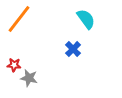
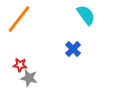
cyan semicircle: moved 4 px up
red star: moved 6 px right
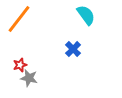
red star: rotated 24 degrees counterclockwise
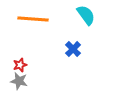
orange line: moved 14 px right; rotated 56 degrees clockwise
gray star: moved 10 px left, 3 px down
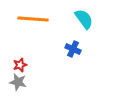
cyan semicircle: moved 2 px left, 4 px down
blue cross: rotated 21 degrees counterclockwise
gray star: moved 1 px left, 1 px down
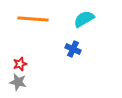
cyan semicircle: rotated 85 degrees counterclockwise
red star: moved 1 px up
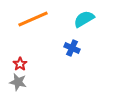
orange line: rotated 28 degrees counterclockwise
blue cross: moved 1 px left, 1 px up
red star: rotated 16 degrees counterclockwise
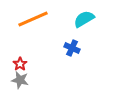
gray star: moved 2 px right, 2 px up
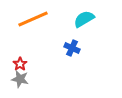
gray star: moved 1 px up
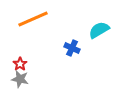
cyan semicircle: moved 15 px right, 11 px down
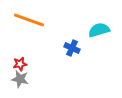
orange line: moved 4 px left, 1 px down; rotated 44 degrees clockwise
cyan semicircle: rotated 15 degrees clockwise
red star: rotated 24 degrees clockwise
